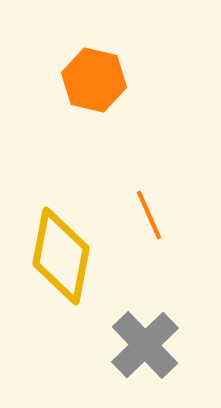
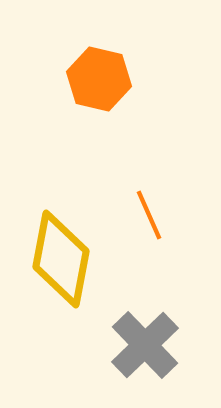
orange hexagon: moved 5 px right, 1 px up
yellow diamond: moved 3 px down
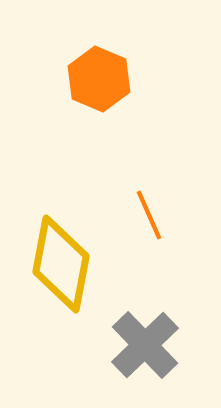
orange hexagon: rotated 10 degrees clockwise
yellow diamond: moved 5 px down
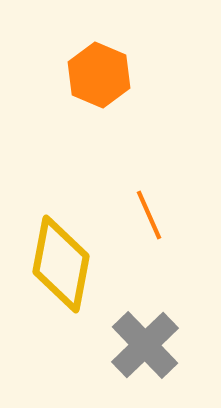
orange hexagon: moved 4 px up
